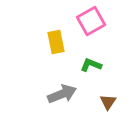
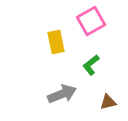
green L-shape: rotated 60 degrees counterclockwise
brown triangle: rotated 42 degrees clockwise
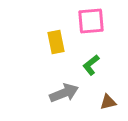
pink square: rotated 24 degrees clockwise
gray arrow: moved 2 px right, 1 px up
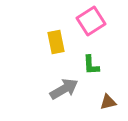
pink square: rotated 28 degrees counterclockwise
green L-shape: rotated 55 degrees counterclockwise
gray arrow: moved 4 px up; rotated 8 degrees counterclockwise
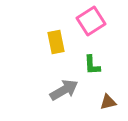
green L-shape: moved 1 px right
gray arrow: moved 1 px down
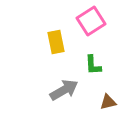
green L-shape: moved 1 px right
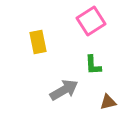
yellow rectangle: moved 18 px left
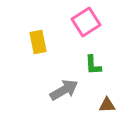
pink square: moved 5 px left, 1 px down
brown triangle: moved 1 px left, 3 px down; rotated 12 degrees clockwise
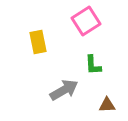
pink square: moved 1 px up
